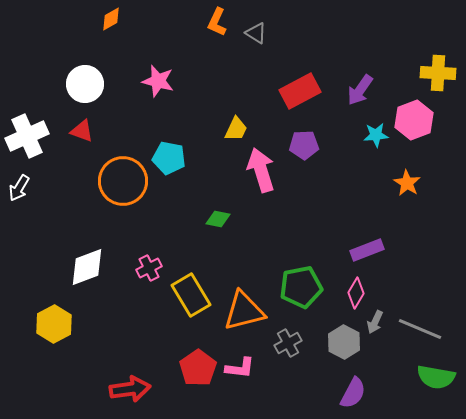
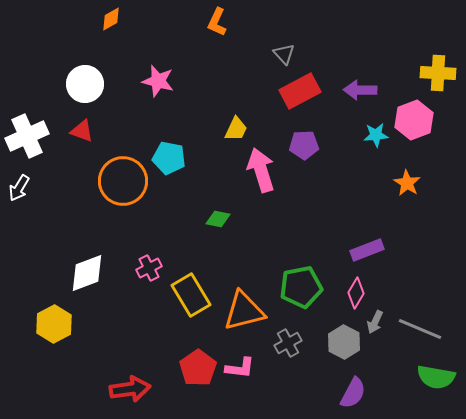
gray triangle: moved 28 px right, 21 px down; rotated 15 degrees clockwise
purple arrow: rotated 56 degrees clockwise
white diamond: moved 6 px down
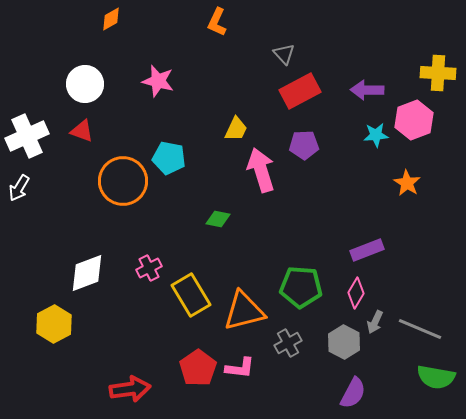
purple arrow: moved 7 px right
green pentagon: rotated 15 degrees clockwise
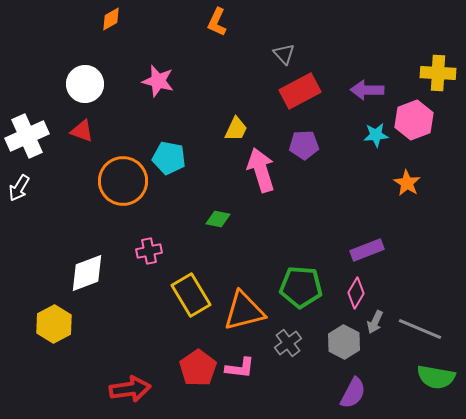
pink cross: moved 17 px up; rotated 15 degrees clockwise
gray cross: rotated 8 degrees counterclockwise
